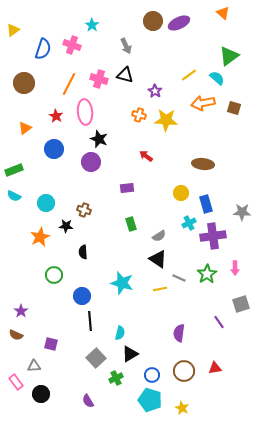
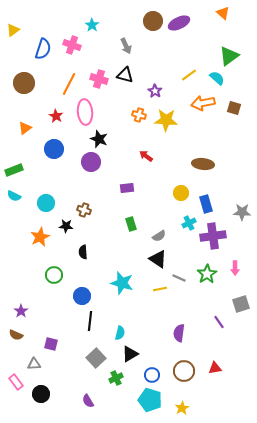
black line at (90, 321): rotated 12 degrees clockwise
gray triangle at (34, 366): moved 2 px up
yellow star at (182, 408): rotated 16 degrees clockwise
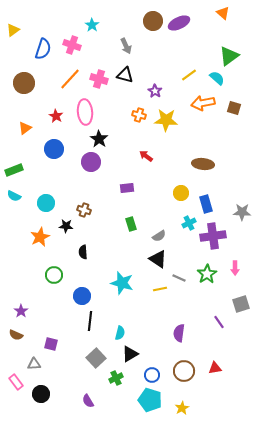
orange line at (69, 84): moved 1 px right, 5 px up; rotated 15 degrees clockwise
black star at (99, 139): rotated 12 degrees clockwise
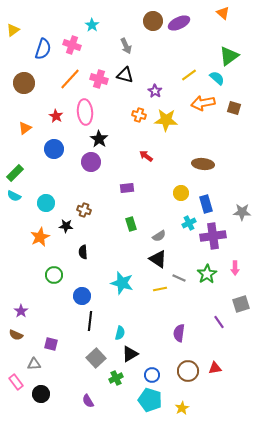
green rectangle at (14, 170): moved 1 px right, 3 px down; rotated 24 degrees counterclockwise
brown circle at (184, 371): moved 4 px right
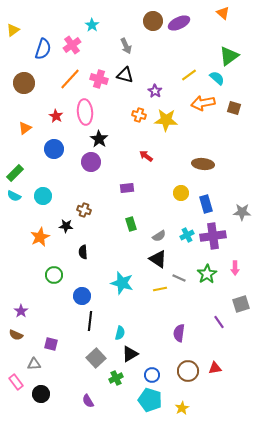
pink cross at (72, 45): rotated 36 degrees clockwise
cyan circle at (46, 203): moved 3 px left, 7 px up
cyan cross at (189, 223): moved 2 px left, 12 px down
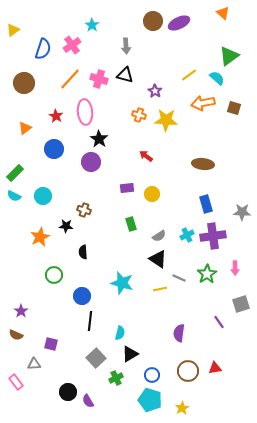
gray arrow at (126, 46): rotated 21 degrees clockwise
yellow circle at (181, 193): moved 29 px left, 1 px down
black circle at (41, 394): moved 27 px right, 2 px up
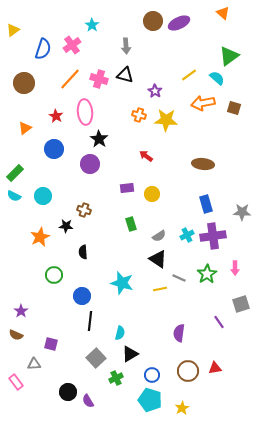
purple circle at (91, 162): moved 1 px left, 2 px down
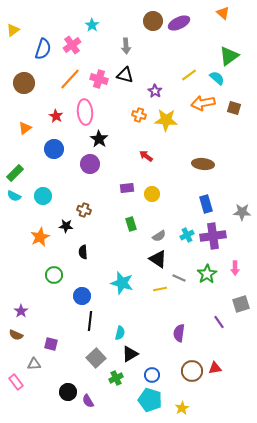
brown circle at (188, 371): moved 4 px right
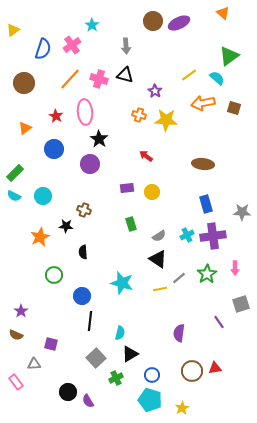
yellow circle at (152, 194): moved 2 px up
gray line at (179, 278): rotated 64 degrees counterclockwise
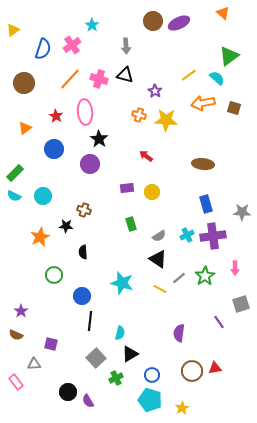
green star at (207, 274): moved 2 px left, 2 px down
yellow line at (160, 289): rotated 40 degrees clockwise
